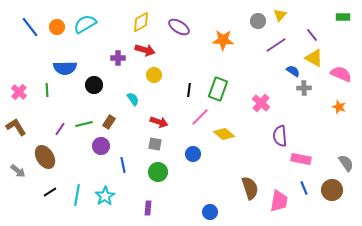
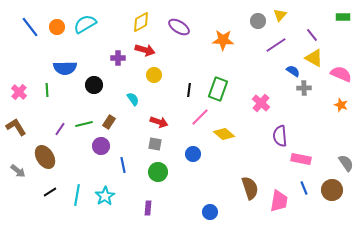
orange star at (339, 107): moved 2 px right, 2 px up
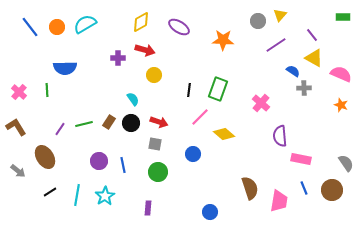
black circle at (94, 85): moved 37 px right, 38 px down
purple circle at (101, 146): moved 2 px left, 15 px down
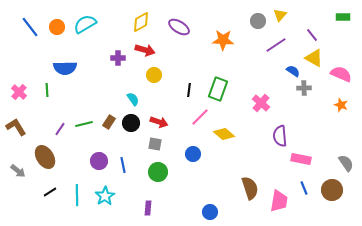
cyan line at (77, 195): rotated 10 degrees counterclockwise
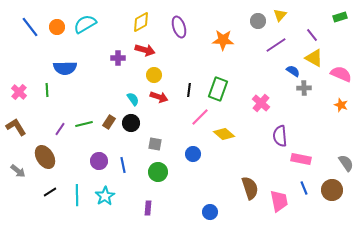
green rectangle at (343, 17): moved 3 px left; rotated 16 degrees counterclockwise
purple ellipse at (179, 27): rotated 40 degrees clockwise
red arrow at (159, 122): moved 25 px up
pink trapezoid at (279, 201): rotated 20 degrees counterclockwise
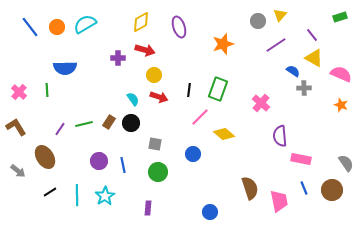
orange star at (223, 40): moved 4 px down; rotated 20 degrees counterclockwise
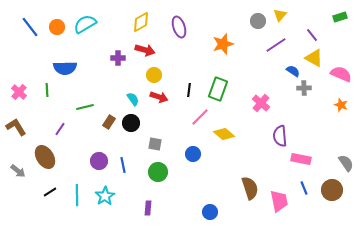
green line at (84, 124): moved 1 px right, 17 px up
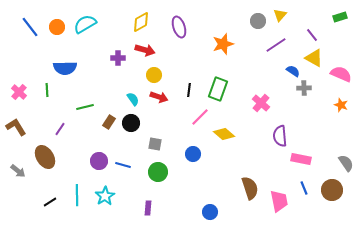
blue line at (123, 165): rotated 63 degrees counterclockwise
black line at (50, 192): moved 10 px down
